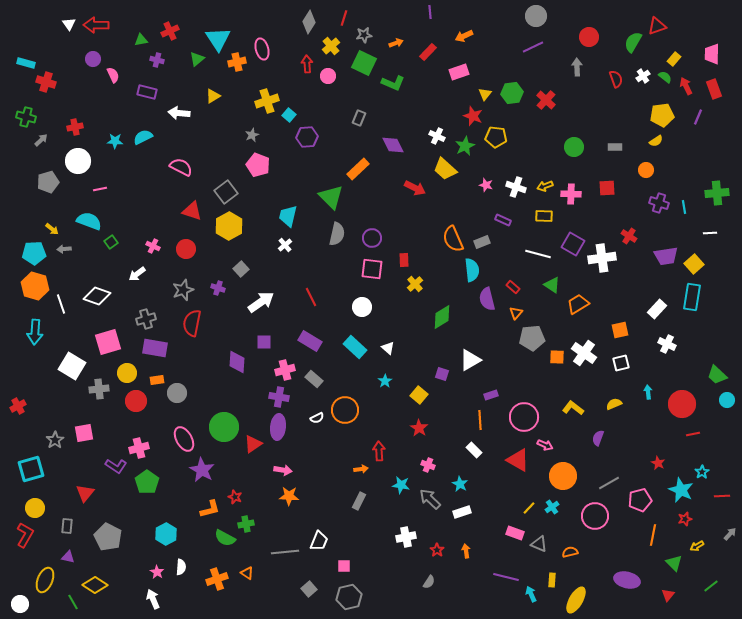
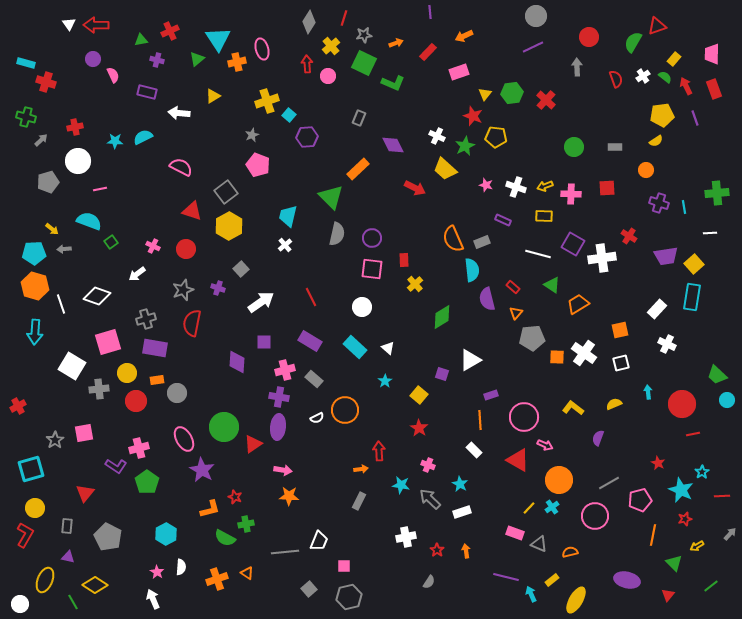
purple line at (698, 117): moved 3 px left, 1 px down; rotated 42 degrees counterclockwise
orange circle at (563, 476): moved 4 px left, 4 px down
yellow rectangle at (552, 580): rotated 48 degrees clockwise
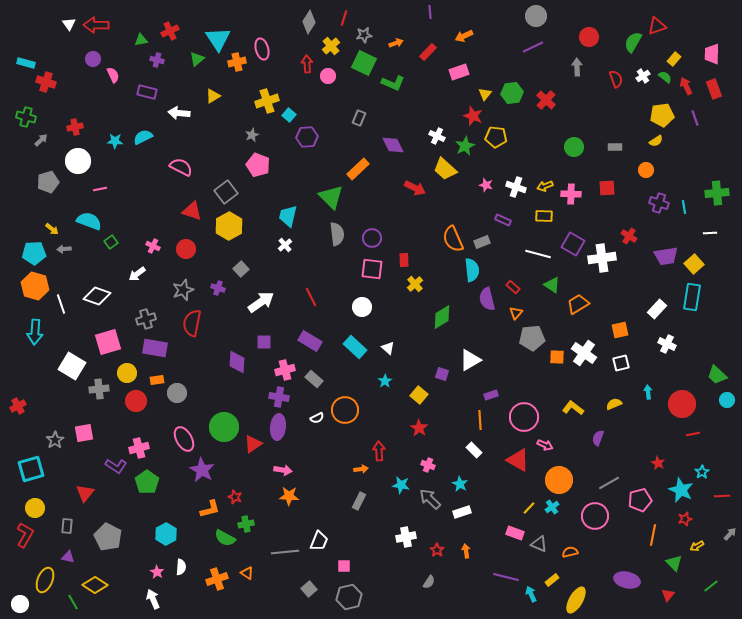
gray semicircle at (337, 234): rotated 20 degrees counterclockwise
